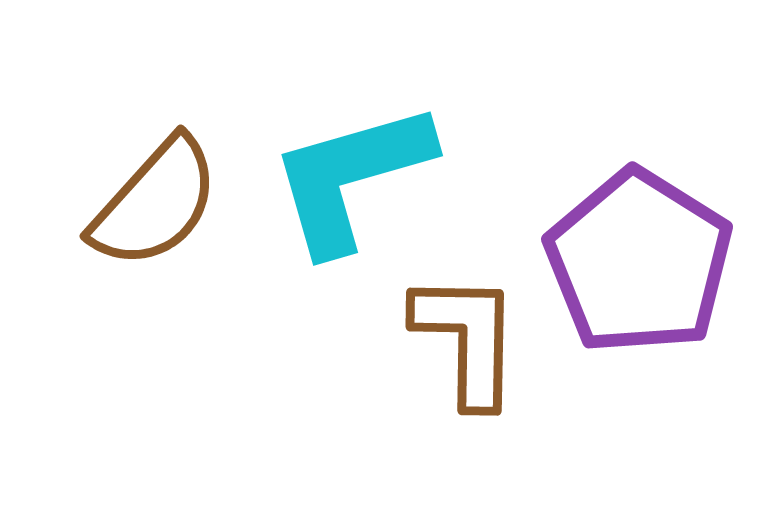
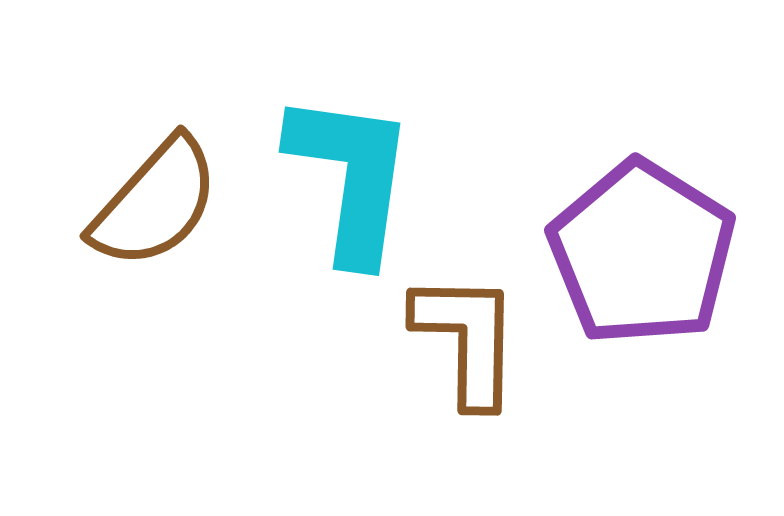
cyan L-shape: rotated 114 degrees clockwise
purple pentagon: moved 3 px right, 9 px up
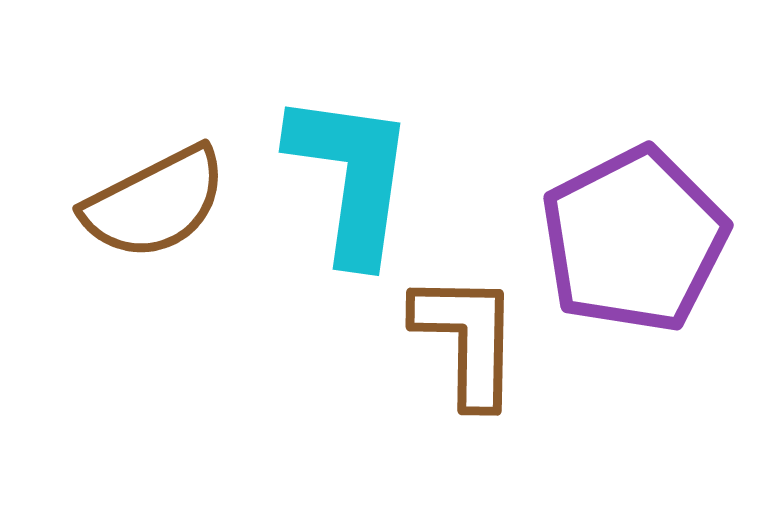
brown semicircle: rotated 21 degrees clockwise
purple pentagon: moved 8 px left, 13 px up; rotated 13 degrees clockwise
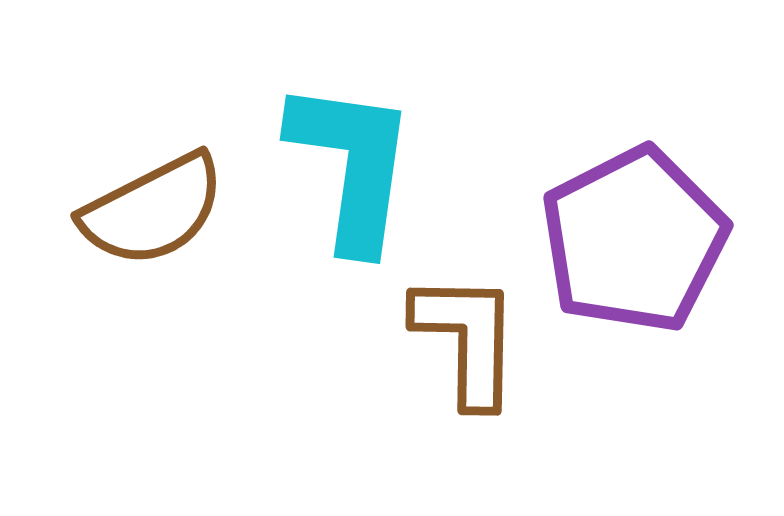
cyan L-shape: moved 1 px right, 12 px up
brown semicircle: moved 2 px left, 7 px down
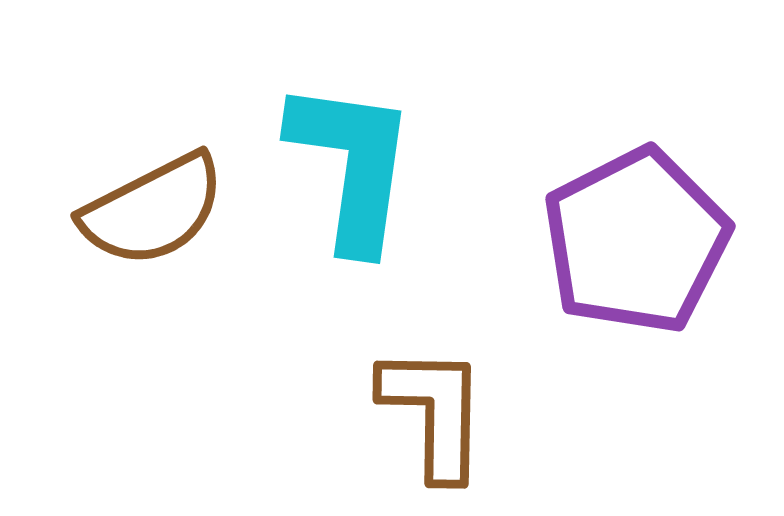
purple pentagon: moved 2 px right, 1 px down
brown L-shape: moved 33 px left, 73 px down
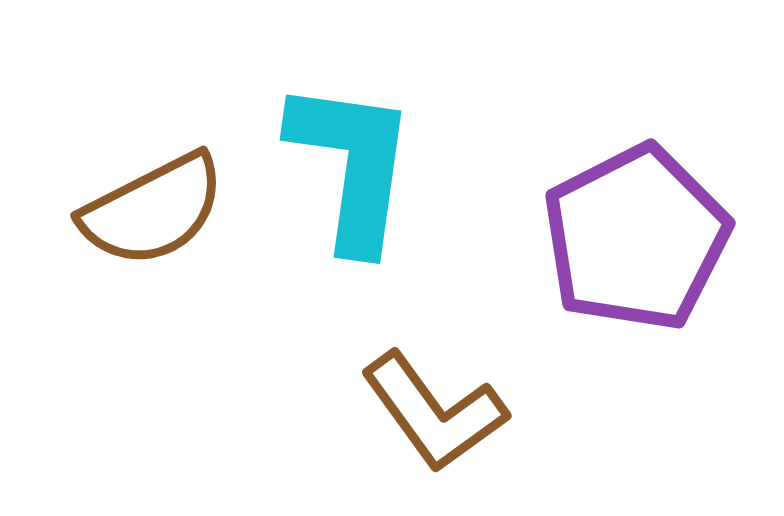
purple pentagon: moved 3 px up
brown L-shape: rotated 143 degrees clockwise
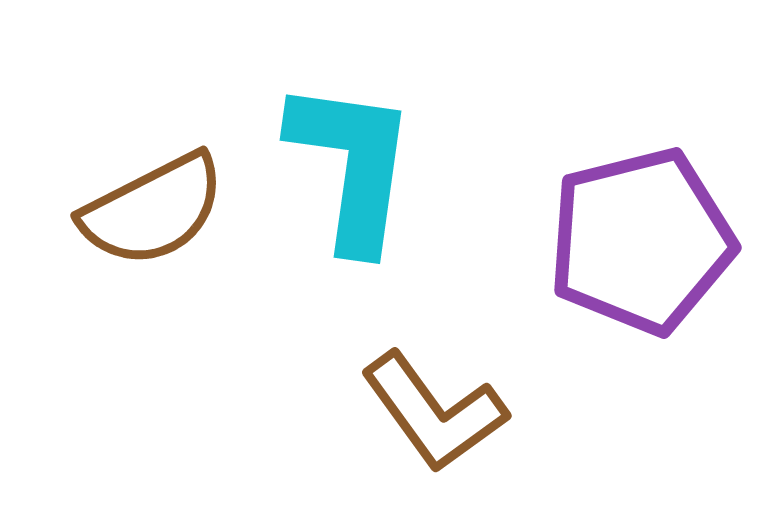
purple pentagon: moved 5 px right, 3 px down; rotated 13 degrees clockwise
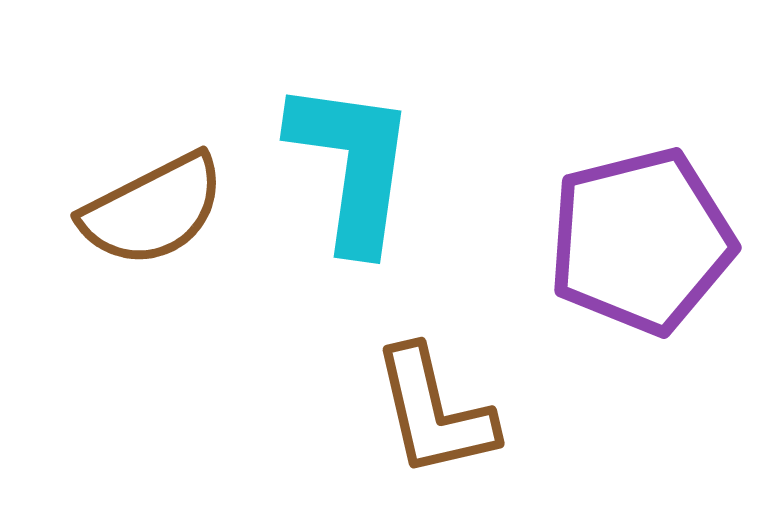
brown L-shape: rotated 23 degrees clockwise
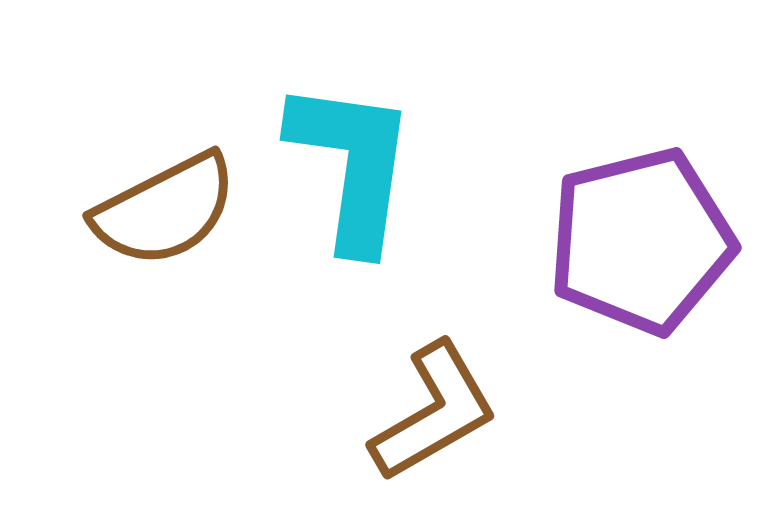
brown semicircle: moved 12 px right
brown L-shape: rotated 107 degrees counterclockwise
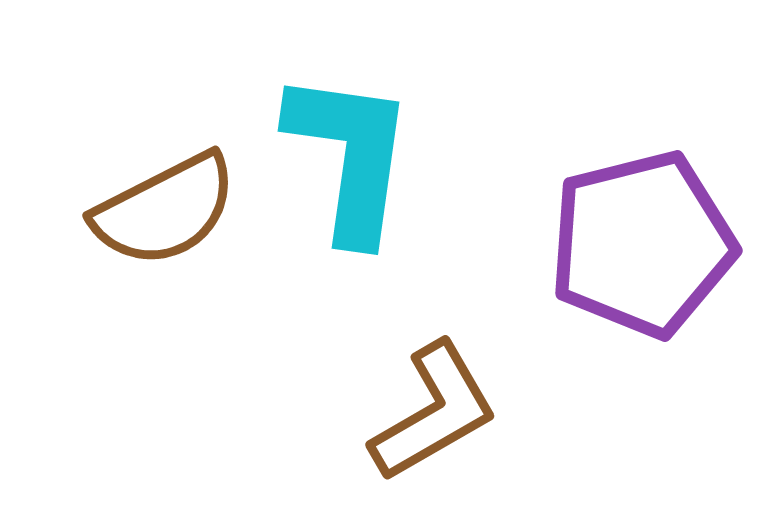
cyan L-shape: moved 2 px left, 9 px up
purple pentagon: moved 1 px right, 3 px down
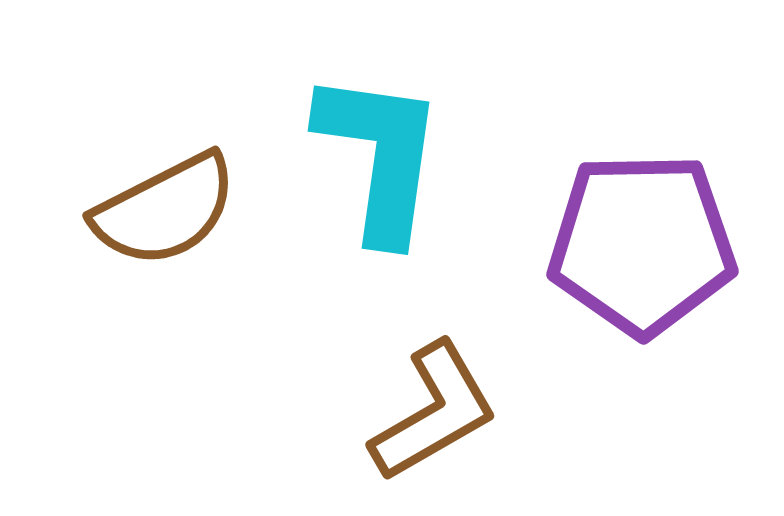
cyan L-shape: moved 30 px right
purple pentagon: rotated 13 degrees clockwise
